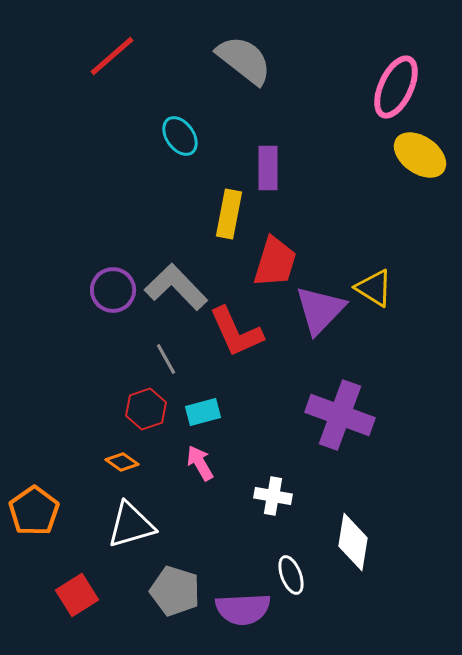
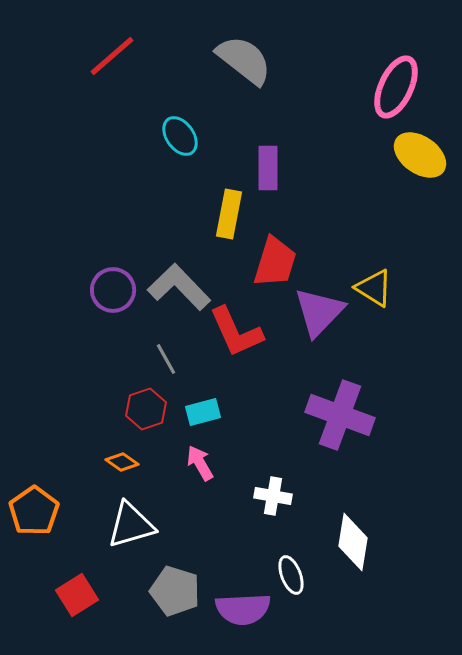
gray L-shape: moved 3 px right
purple triangle: moved 1 px left, 2 px down
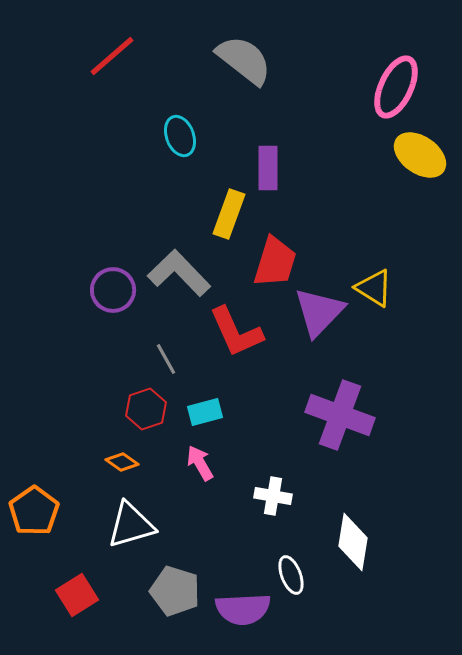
cyan ellipse: rotated 15 degrees clockwise
yellow rectangle: rotated 9 degrees clockwise
gray L-shape: moved 14 px up
cyan rectangle: moved 2 px right
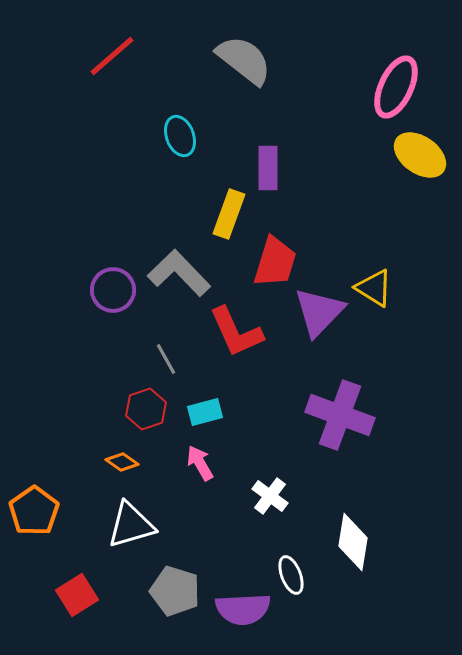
white cross: moved 3 px left; rotated 27 degrees clockwise
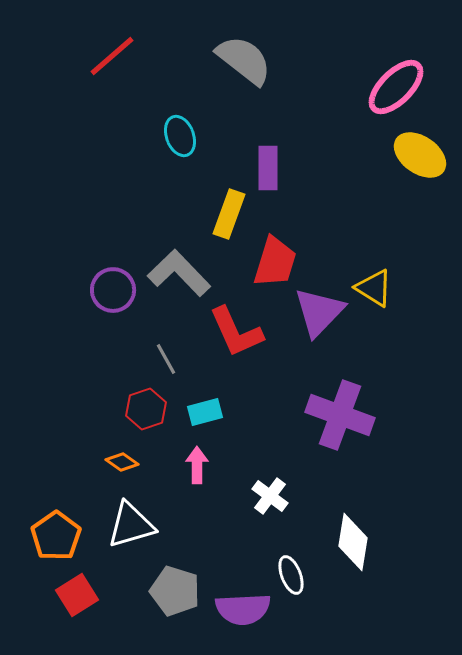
pink ellipse: rotated 20 degrees clockwise
pink arrow: moved 3 px left, 2 px down; rotated 30 degrees clockwise
orange pentagon: moved 22 px right, 25 px down
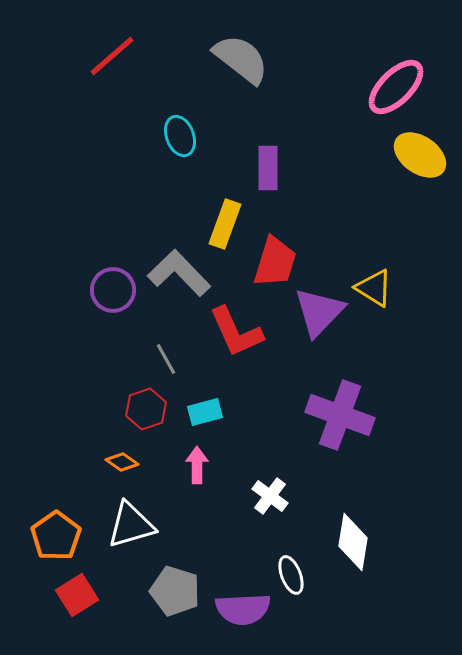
gray semicircle: moved 3 px left, 1 px up
yellow rectangle: moved 4 px left, 10 px down
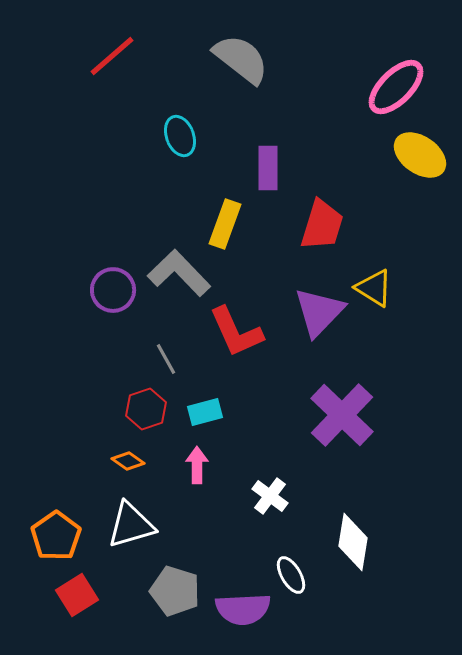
red trapezoid: moved 47 px right, 37 px up
purple cross: moved 2 px right; rotated 24 degrees clockwise
orange diamond: moved 6 px right, 1 px up
white ellipse: rotated 9 degrees counterclockwise
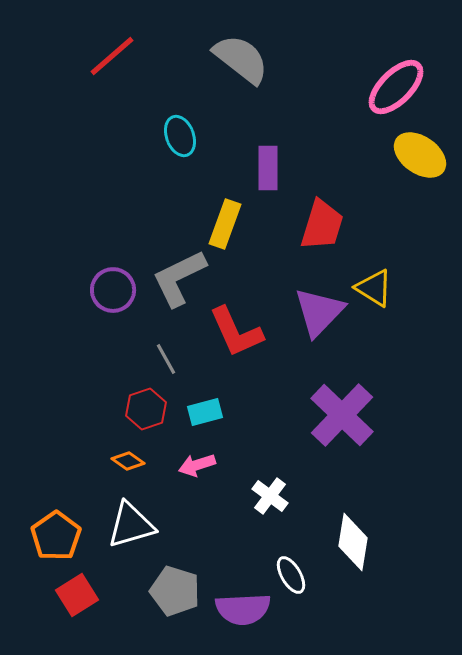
gray L-shape: moved 5 px down; rotated 72 degrees counterclockwise
pink arrow: rotated 108 degrees counterclockwise
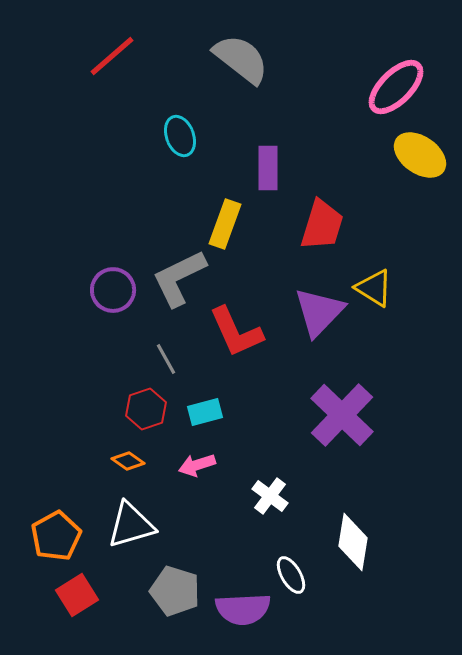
orange pentagon: rotated 6 degrees clockwise
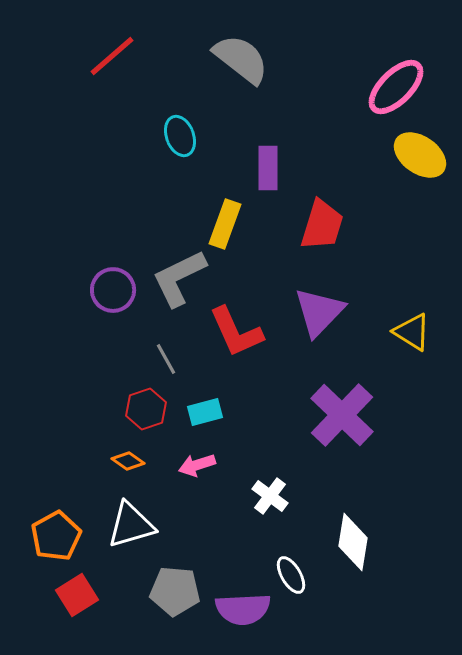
yellow triangle: moved 38 px right, 44 px down
gray pentagon: rotated 12 degrees counterclockwise
